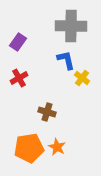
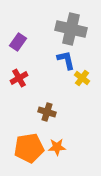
gray cross: moved 3 px down; rotated 12 degrees clockwise
orange star: rotated 30 degrees counterclockwise
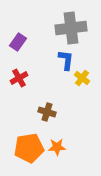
gray cross: moved 1 px up; rotated 20 degrees counterclockwise
blue L-shape: rotated 20 degrees clockwise
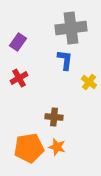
blue L-shape: moved 1 px left
yellow cross: moved 7 px right, 4 px down
brown cross: moved 7 px right, 5 px down; rotated 12 degrees counterclockwise
orange star: rotated 18 degrees clockwise
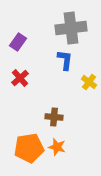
red cross: moved 1 px right; rotated 12 degrees counterclockwise
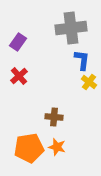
blue L-shape: moved 17 px right
red cross: moved 1 px left, 2 px up
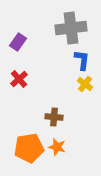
red cross: moved 3 px down
yellow cross: moved 4 px left, 2 px down
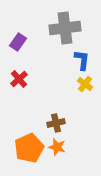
gray cross: moved 6 px left
brown cross: moved 2 px right, 6 px down; rotated 18 degrees counterclockwise
orange pentagon: rotated 16 degrees counterclockwise
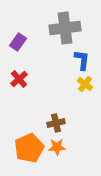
orange star: rotated 18 degrees counterclockwise
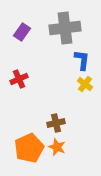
purple rectangle: moved 4 px right, 10 px up
red cross: rotated 18 degrees clockwise
orange star: rotated 24 degrees clockwise
